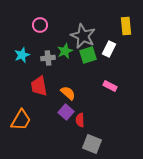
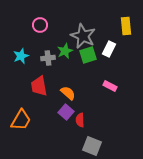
cyan star: moved 1 px left, 1 px down
gray square: moved 2 px down
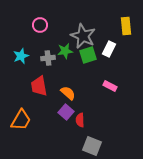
green star: rotated 14 degrees clockwise
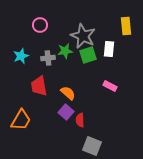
white rectangle: rotated 21 degrees counterclockwise
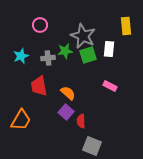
red semicircle: moved 1 px right, 1 px down
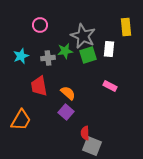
yellow rectangle: moved 1 px down
red semicircle: moved 4 px right, 12 px down
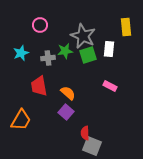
cyan star: moved 3 px up
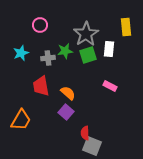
gray star: moved 3 px right, 2 px up; rotated 15 degrees clockwise
red trapezoid: moved 2 px right
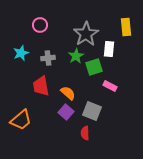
green star: moved 11 px right, 5 px down; rotated 21 degrees counterclockwise
green square: moved 6 px right, 12 px down
orange trapezoid: rotated 20 degrees clockwise
gray square: moved 35 px up
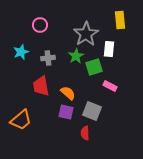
yellow rectangle: moved 6 px left, 7 px up
cyan star: moved 1 px up
purple square: rotated 28 degrees counterclockwise
